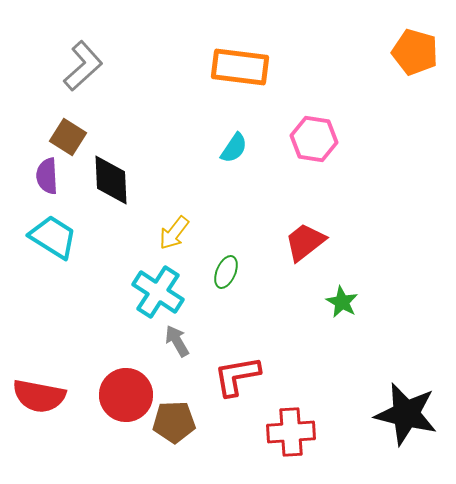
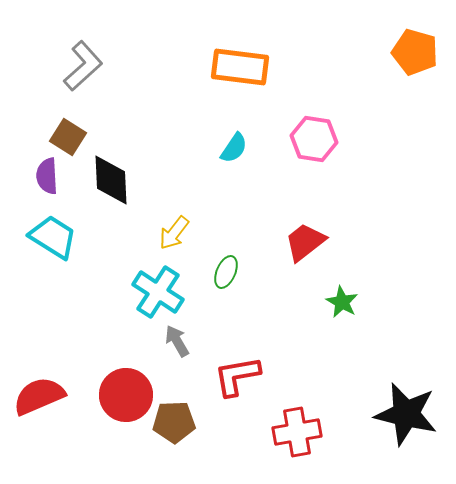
red semicircle: rotated 146 degrees clockwise
red cross: moved 6 px right; rotated 6 degrees counterclockwise
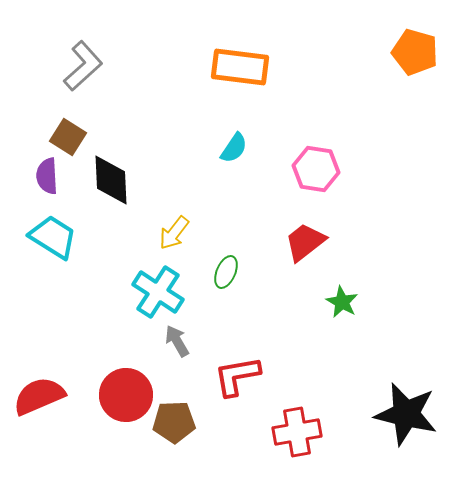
pink hexagon: moved 2 px right, 30 px down
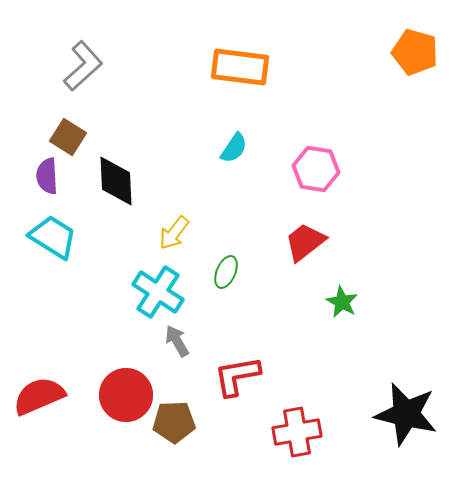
black diamond: moved 5 px right, 1 px down
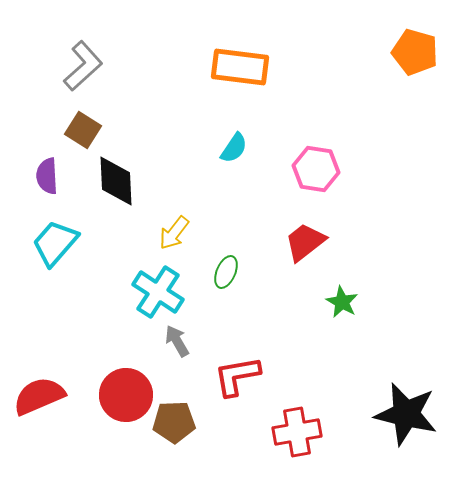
brown square: moved 15 px right, 7 px up
cyan trapezoid: moved 2 px right, 6 px down; rotated 81 degrees counterclockwise
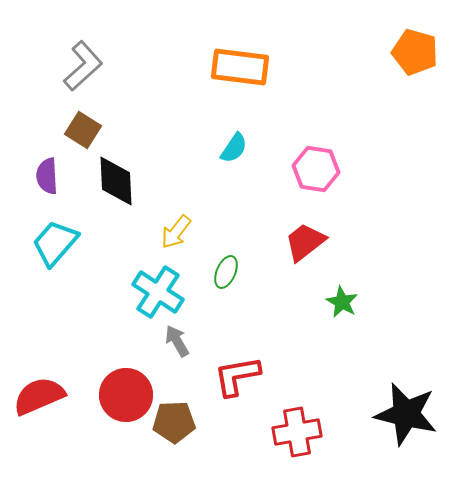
yellow arrow: moved 2 px right, 1 px up
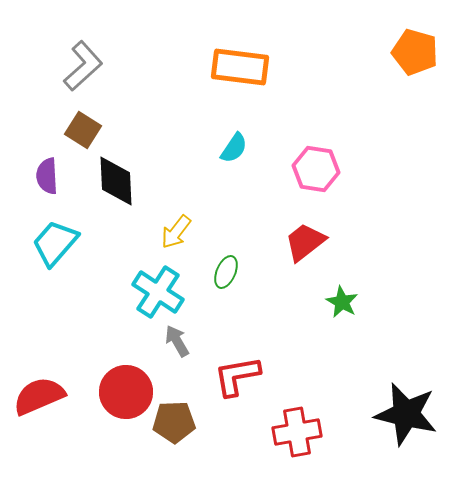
red circle: moved 3 px up
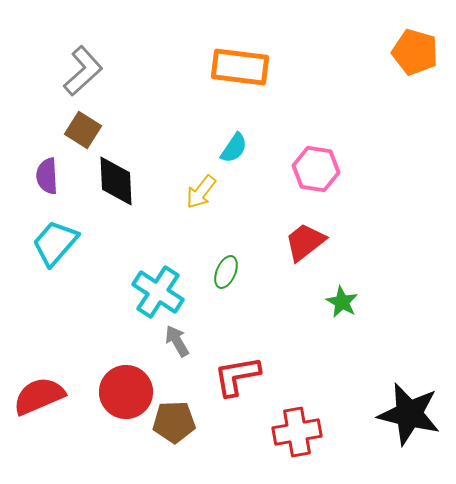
gray L-shape: moved 5 px down
yellow arrow: moved 25 px right, 40 px up
black star: moved 3 px right
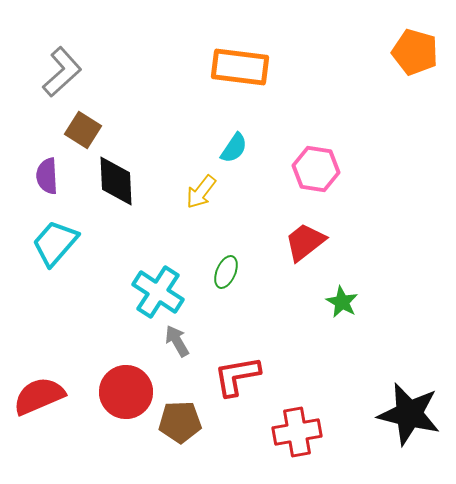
gray L-shape: moved 21 px left, 1 px down
brown pentagon: moved 6 px right
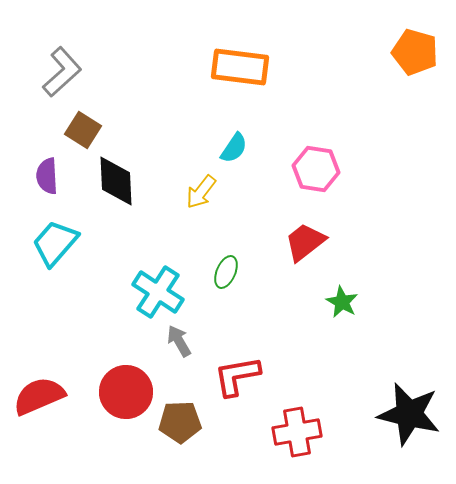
gray arrow: moved 2 px right
